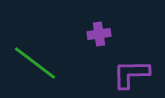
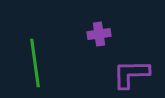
green line: rotated 45 degrees clockwise
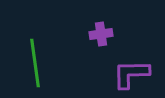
purple cross: moved 2 px right
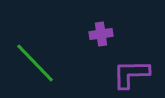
green line: rotated 36 degrees counterclockwise
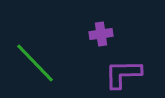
purple L-shape: moved 8 px left
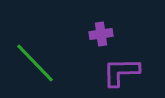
purple L-shape: moved 2 px left, 2 px up
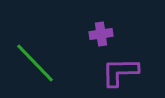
purple L-shape: moved 1 px left
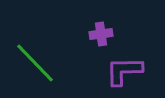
purple L-shape: moved 4 px right, 1 px up
